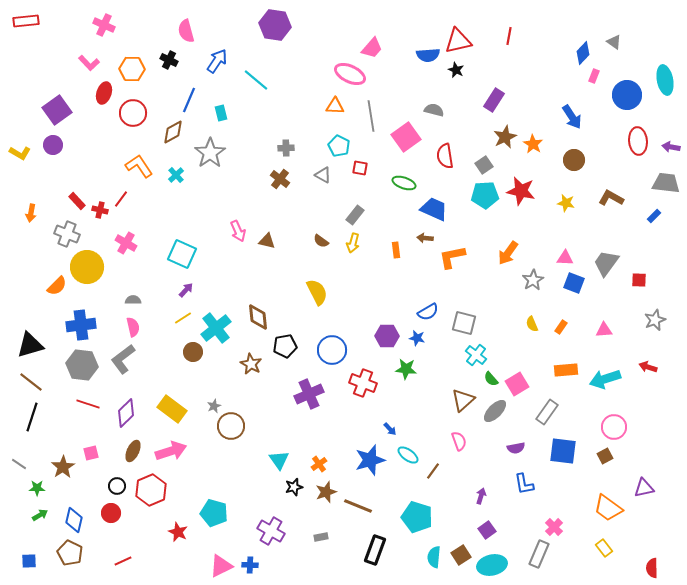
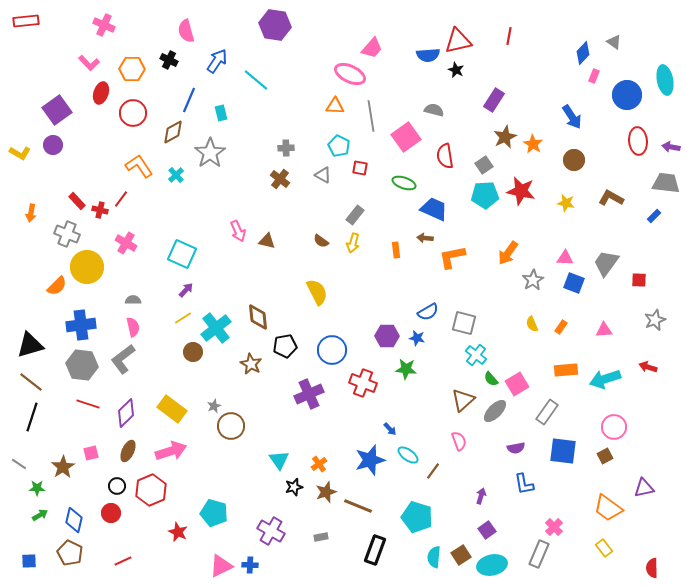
red ellipse at (104, 93): moved 3 px left
brown ellipse at (133, 451): moved 5 px left
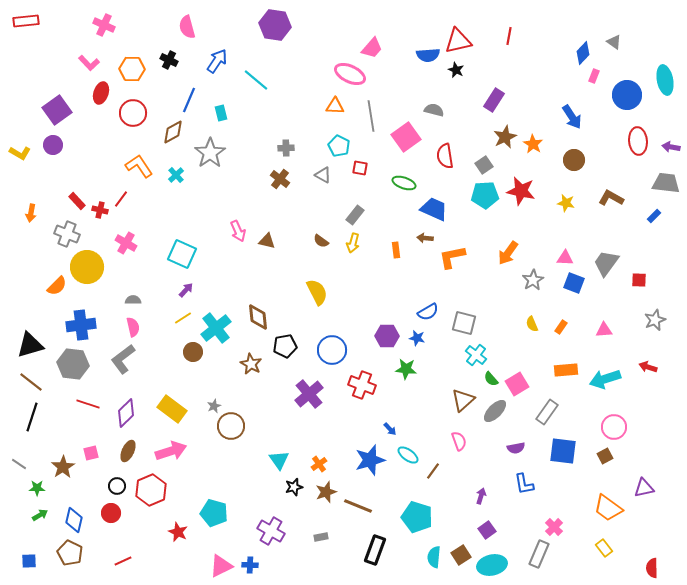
pink semicircle at (186, 31): moved 1 px right, 4 px up
gray hexagon at (82, 365): moved 9 px left, 1 px up
red cross at (363, 383): moved 1 px left, 2 px down
purple cross at (309, 394): rotated 16 degrees counterclockwise
